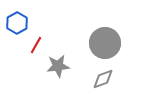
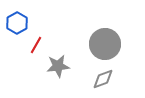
gray circle: moved 1 px down
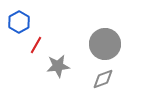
blue hexagon: moved 2 px right, 1 px up
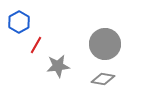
gray diamond: rotated 30 degrees clockwise
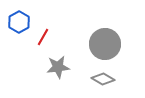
red line: moved 7 px right, 8 px up
gray star: moved 1 px down
gray diamond: rotated 20 degrees clockwise
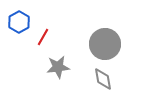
gray diamond: rotated 50 degrees clockwise
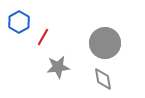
gray circle: moved 1 px up
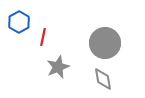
red line: rotated 18 degrees counterclockwise
gray star: rotated 15 degrees counterclockwise
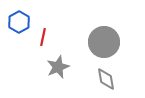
gray circle: moved 1 px left, 1 px up
gray diamond: moved 3 px right
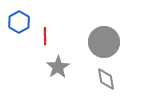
red line: moved 2 px right, 1 px up; rotated 12 degrees counterclockwise
gray star: rotated 10 degrees counterclockwise
